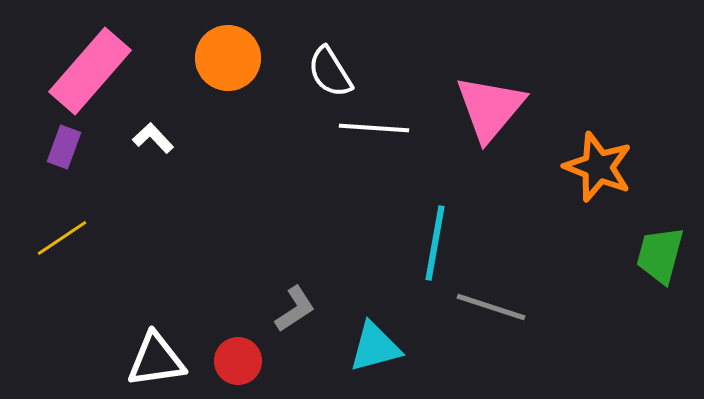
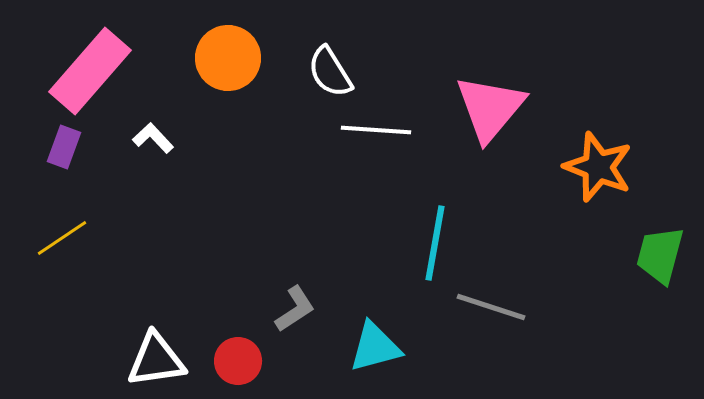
white line: moved 2 px right, 2 px down
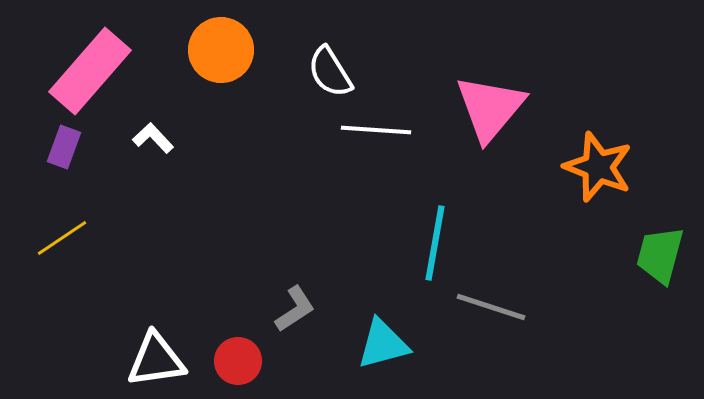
orange circle: moved 7 px left, 8 px up
cyan triangle: moved 8 px right, 3 px up
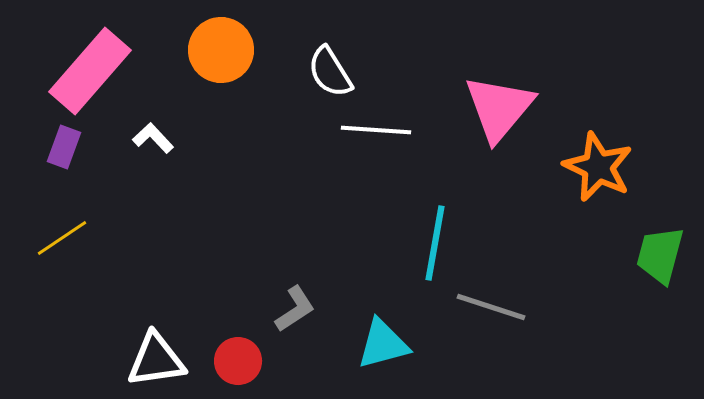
pink triangle: moved 9 px right
orange star: rotated 4 degrees clockwise
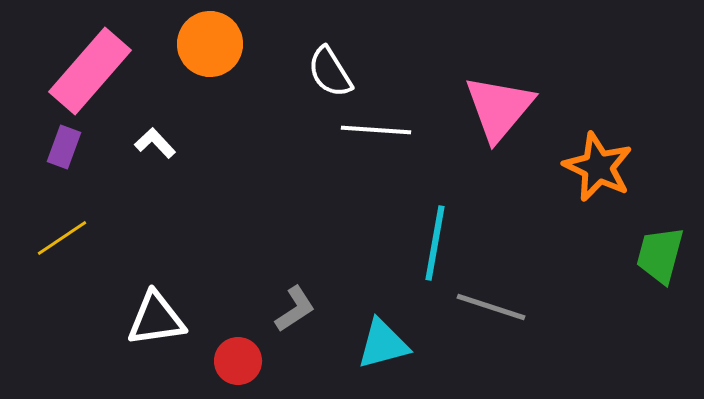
orange circle: moved 11 px left, 6 px up
white L-shape: moved 2 px right, 5 px down
white triangle: moved 41 px up
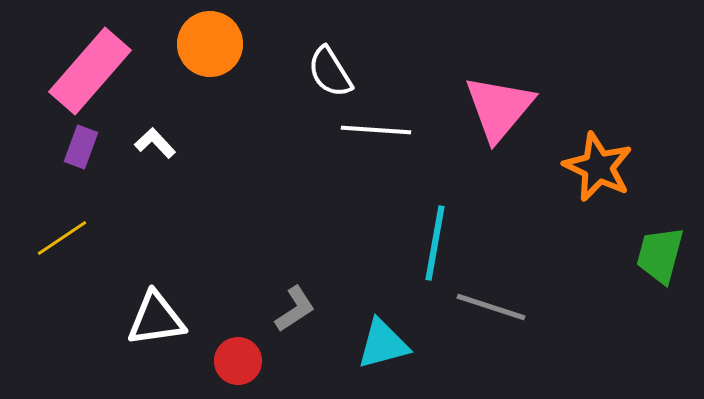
purple rectangle: moved 17 px right
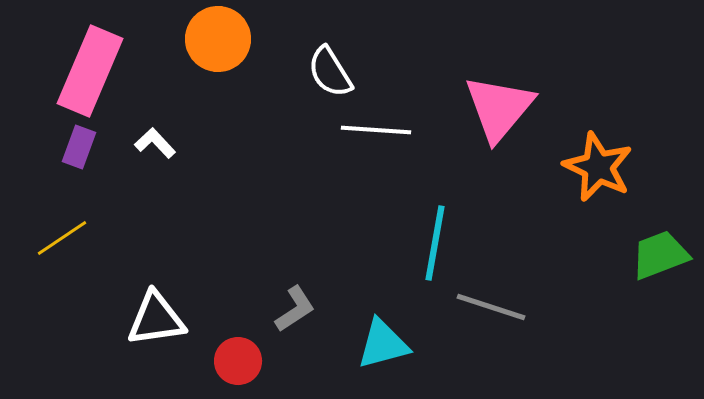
orange circle: moved 8 px right, 5 px up
pink rectangle: rotated 18 degrees counterclockwise
purple rectangle: moved 2 px left
green trapezoid: rotated 54 degrees clockwise
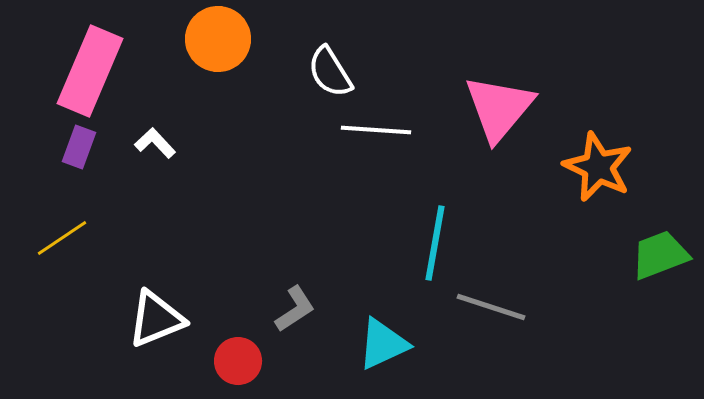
white triangle: rotated 14 degrees counterclockwise
cyan triangle: rotated 10 degrees counterclockwise
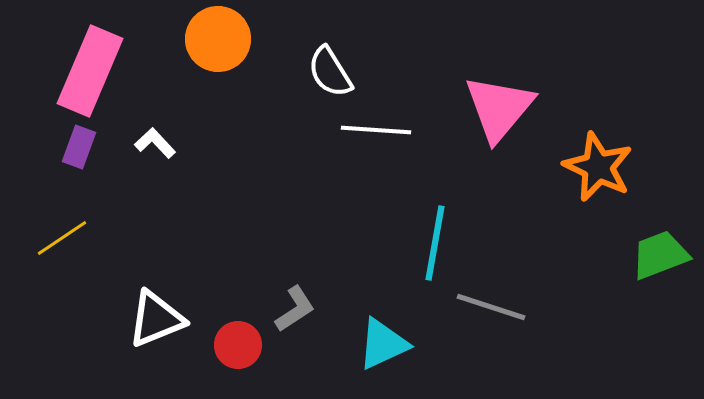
red circle: moved 16 px up
